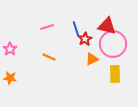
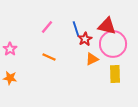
pink line: rotated 32 degrees counterclockwise
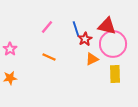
orange star: rotated 16 degrees counterclockwise
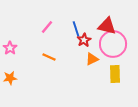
red star: moved 1 px left, 1 px down
pink star: moved 1 px up
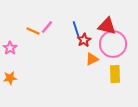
orange line: moved 16 px left, 26 px up
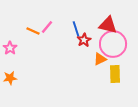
red triangle: moved 1 px right, 1 px up
orange triangle: moved 8 px right
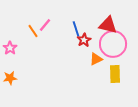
pink line: moved 2 px left, 2 px up
orange line: rotated 32 degrees clockwise
orange triangle: moved 4 px left
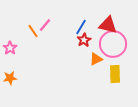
blue line: moved 5 px right, 2 px up; rotated 49 degrees clockwise
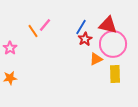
red star: moved 1 px right, 1 px up
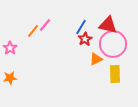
orange line: rotated 72 degrees clockwise
